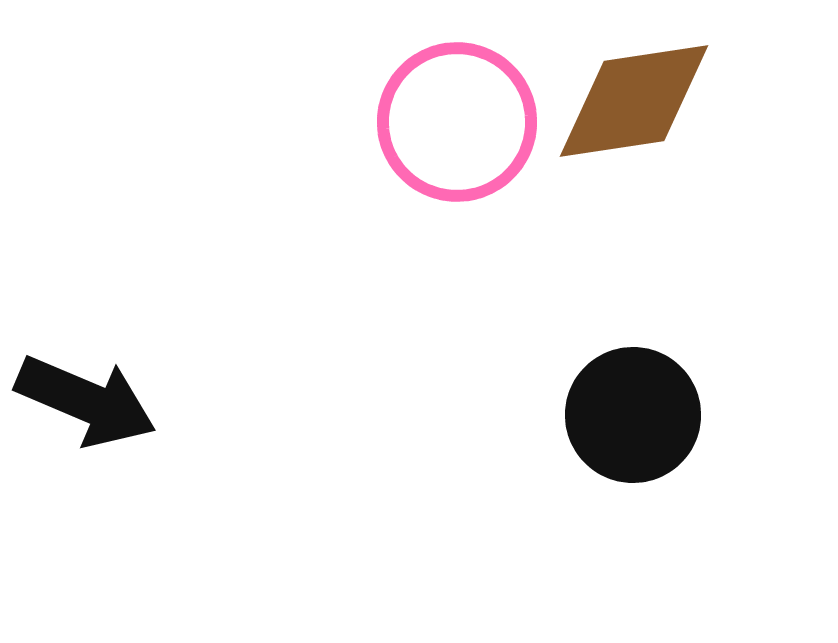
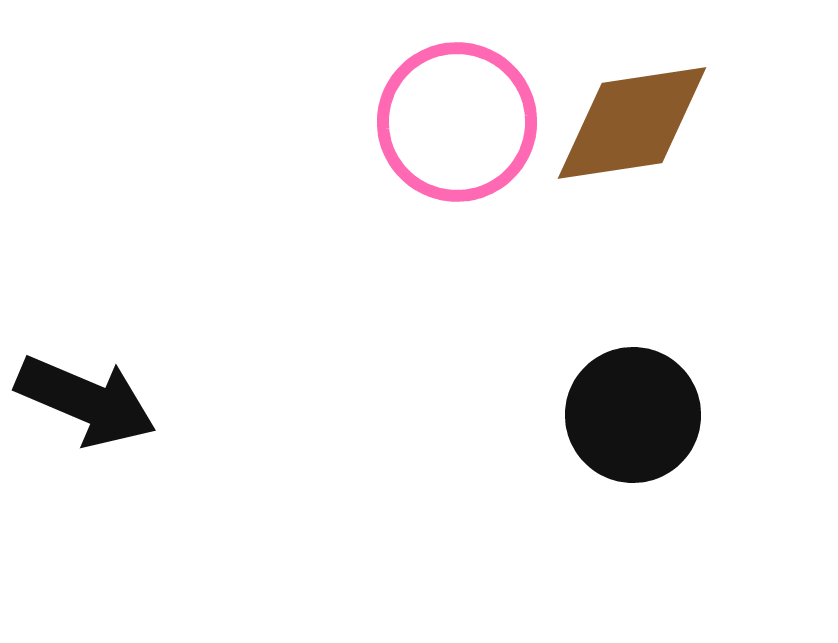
brown diamond: moved 2 px left, 22 px down
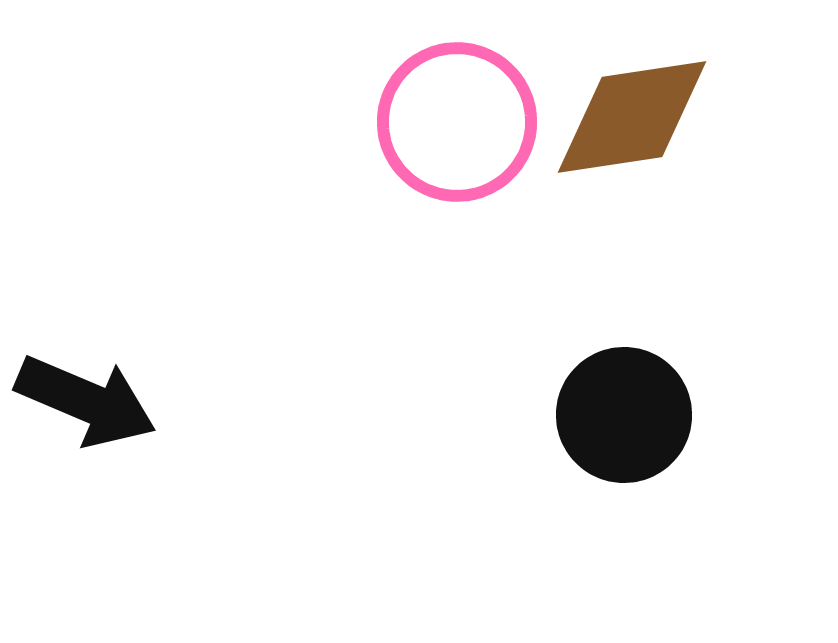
brown diamond: moved 6 px up
black circle: moved 9 px left
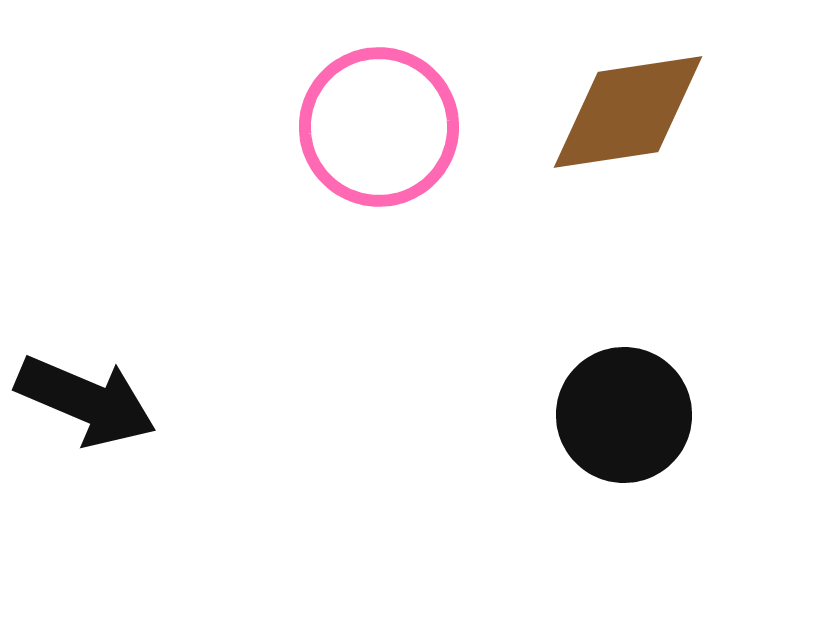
brown diamond: moved 4 px left, 5 px up
pink circle: moved 78 px left, 5 px down
